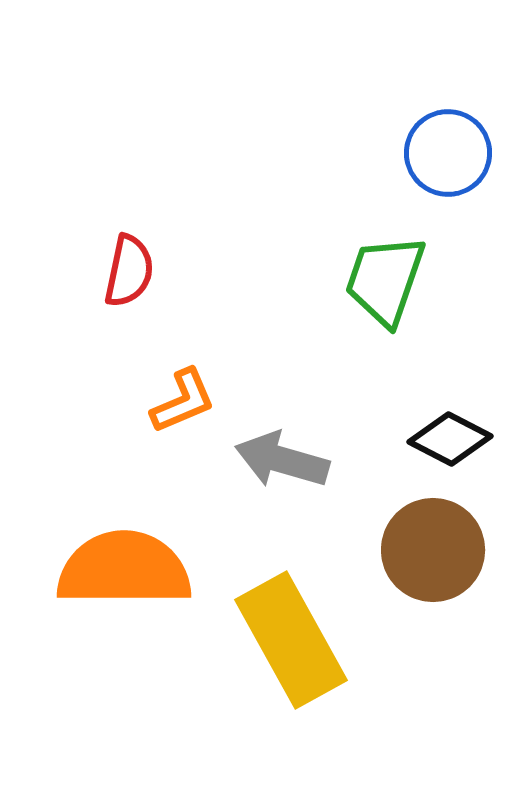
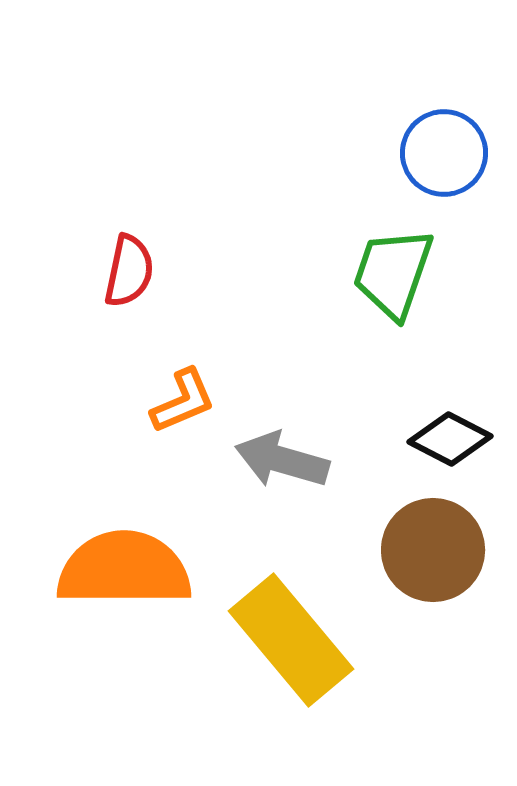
blue circle: moved 4 px left
green trapezoid: moved 8 px right, 7 px up
yellow rectangle: rotated 11 degrees counterclockwise
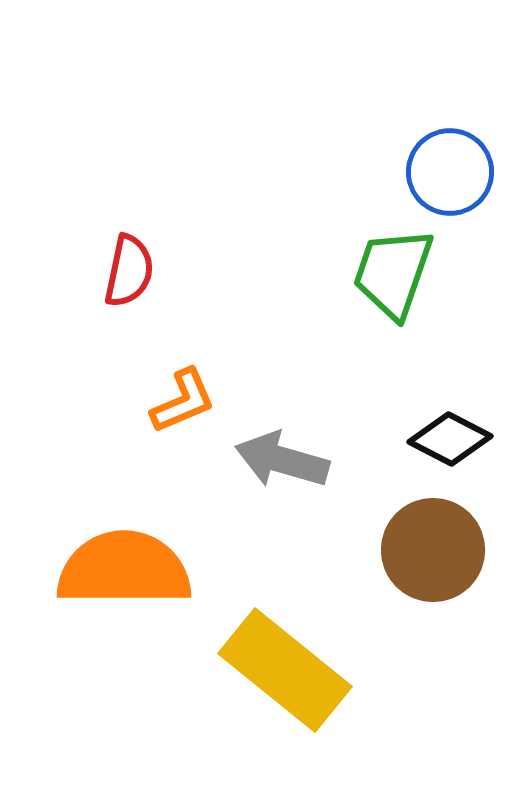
blue circle: moved 6 px right, 19 px down
yellow rectangle: moved 6 px left, 30 px down; rotated 11 degrees counterclockwise
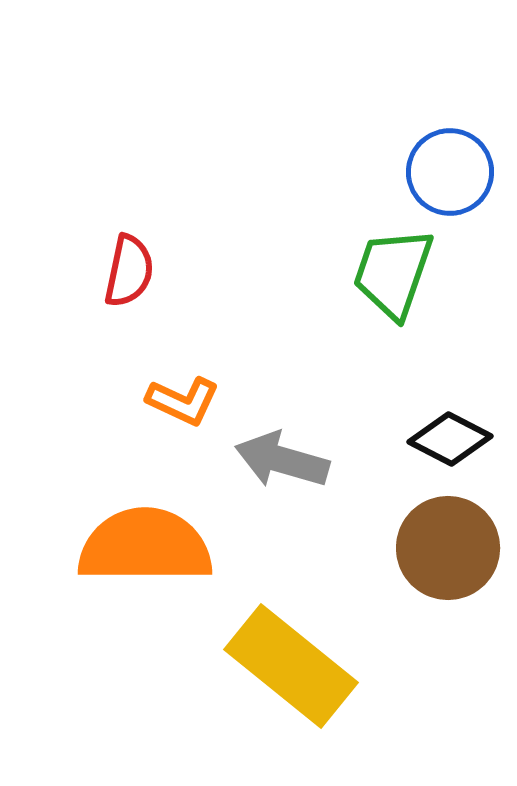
orange L-shape: rotated 48 degrees clockwise
brown circle: moved 15 px right, 2 px up
orange semicircle: moved 21 px right, 23 px up
yellow rectangle: moved 6 px right, 4 px up
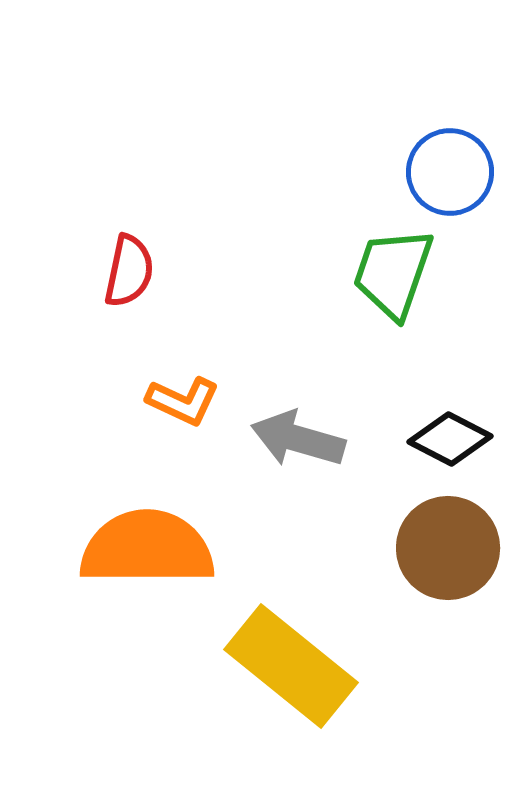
gray arrow: moved 16 px right, 21 px up
orange semicircle: moved 2 px right, 2 px down
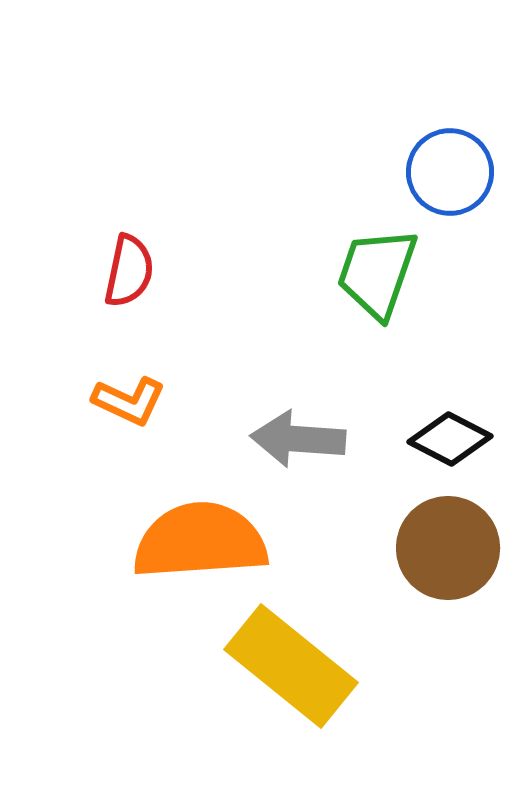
green trapezoid: moved 16 px left
orange L-shape: moved 54 px left
gray arrow: rotated 12 degrees counterclockwise
orange semicircle: moved 53 px right, 7 px up; rotated 4 degrees counterclockwise
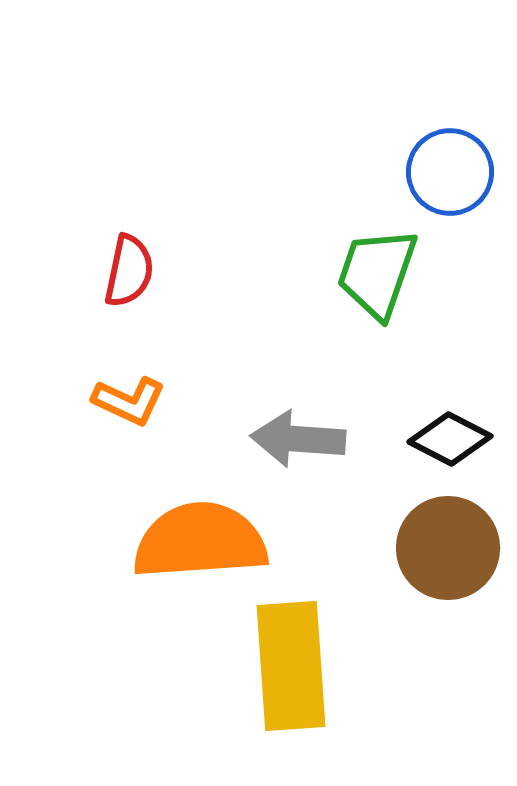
yellow rectangle: rotated 47 degrees clockwise
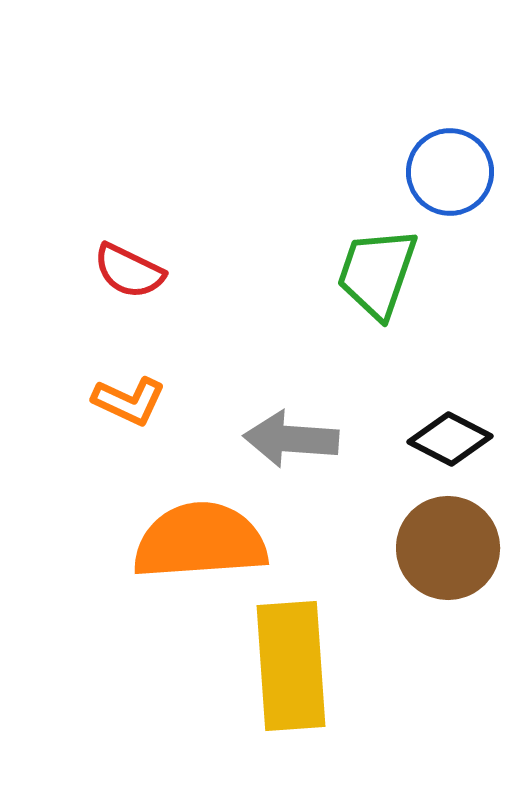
red semicircle: rotated 104 degrees clockwise
gray arrow: moved 7 px left
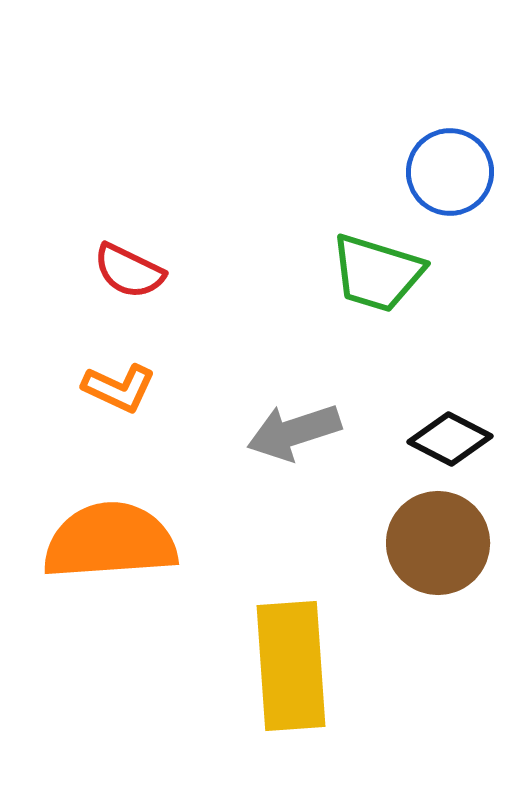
green trapezoid: rotated 92 degrees counterclockwise
orange L-shape: moved 10 px left, 13 px up
gray arrow: moved 3 px right, 7 px up; rotated 22 degrees counterclockwise
orange semicircle: moved 90 px left
brown circle: moved 10 px left, 5 px up
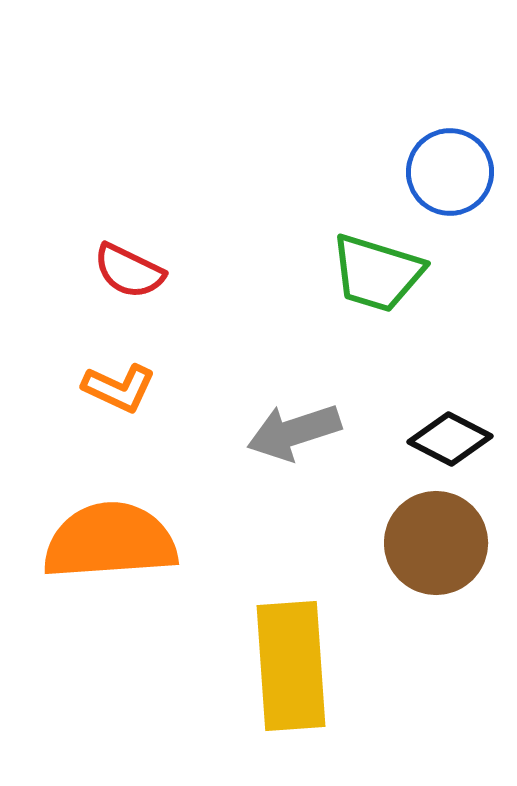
brown circle: moved 2 px left
